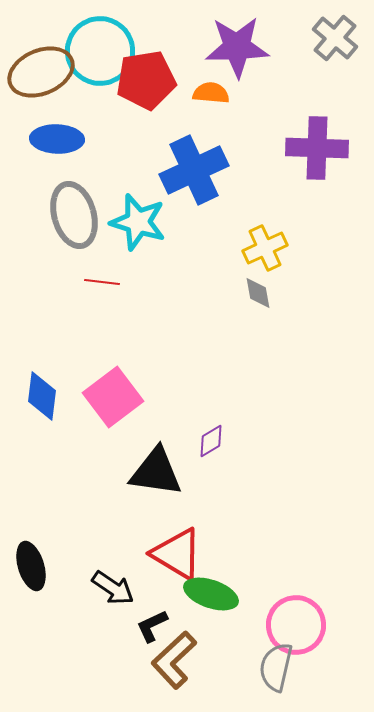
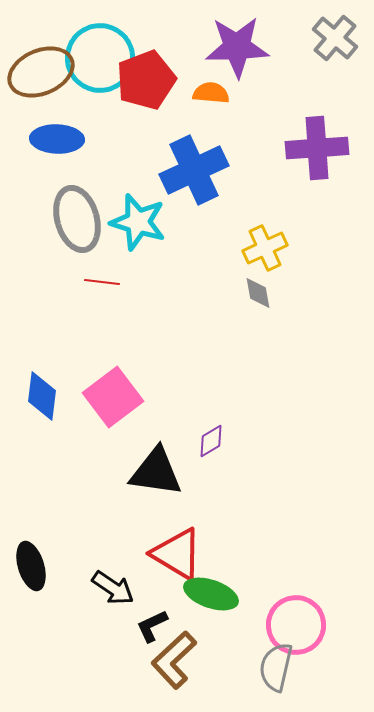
cyan circle: moved 7 px down
red pentagon: rotated 12 degrees counterclockwise
purple cross: rotated 6 degrees counterclockwise
gray ellipse: moved 3 px right, 4 px down
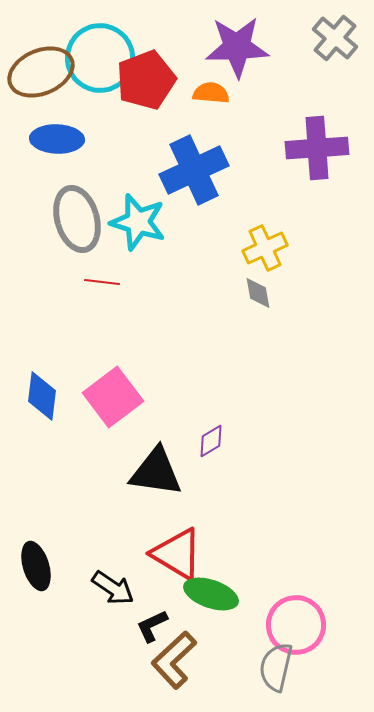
black ellipse: moved 5 px right
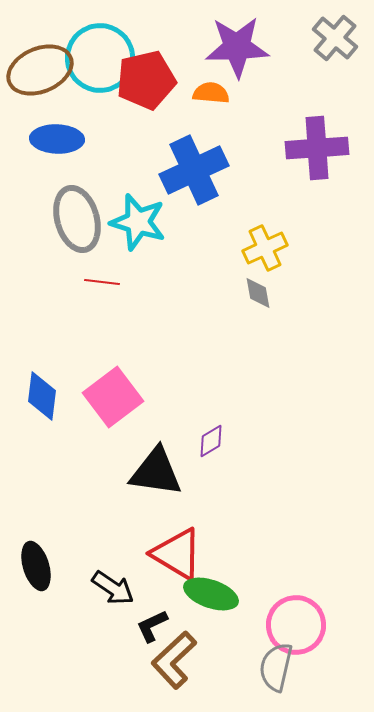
brown ellipse: moved 1 px left, 2 px up
red pentagon: rotated 8 degrees clockwise
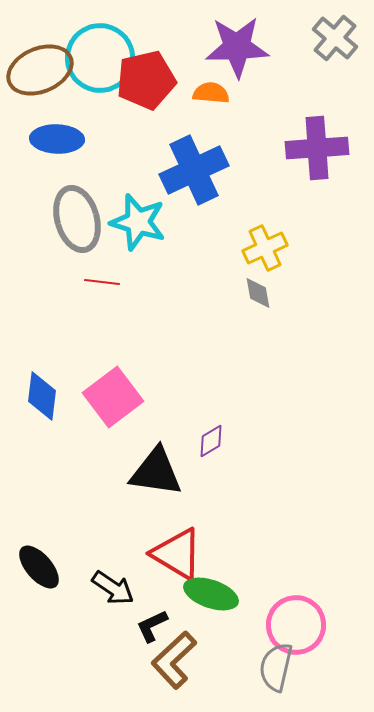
black ellipse: moved 3 px right, 1 px down; rotated 24 degrees counterclockwise
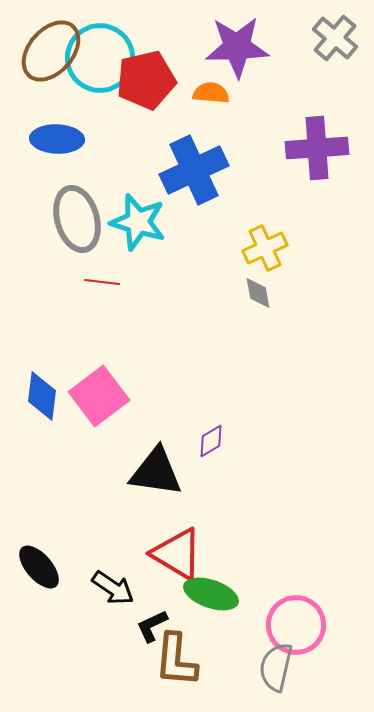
brown ellipse: moved 11 px right, 19 px up; rotated 26 degrees counterclockwise
pink square: moved 14 px left, 1 px up
brown L-shape: moved 2 px right; rotated 42 degrees counterclockwise
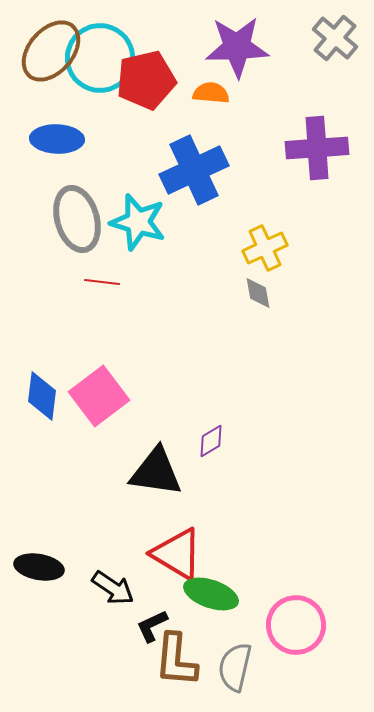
black ellipse: rotated 39 degrees counterclockwise
gray semicircle: moved 41 px left
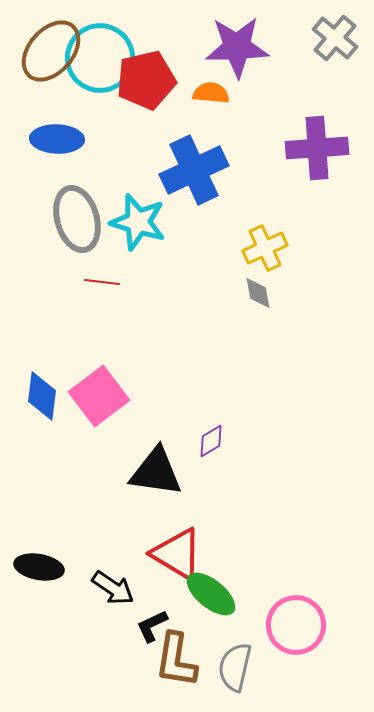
green ellipse: rotated 20 degrees clockwise
brown L-shape: rotated 4 degrees clockwise
